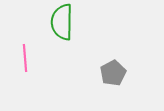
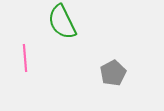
green semicircle: rotated 27 degrees counterclockwise
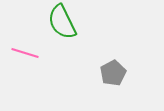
pink line: moved 5 px up; rotated 68 degrees counterclockwise
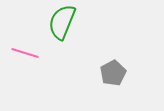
green semicircle: rotated 48 degrees clockwise
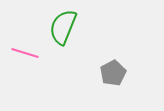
green semicircle: moved 1 px right, 5 px down
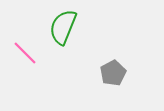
pink line: rotated 28 degrees clockwise
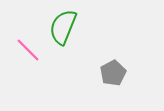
pink line: moved 3 px right, 3 px up
